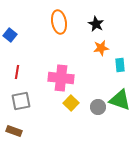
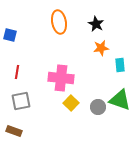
blue square: rotated 24 degrees counterclockwise
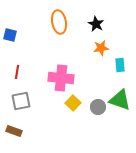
yellow square: moved 2 px right
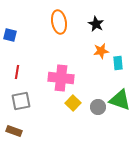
orange star: moved 3 px down
cyan rectangle: moved 2 px left, 2 px up
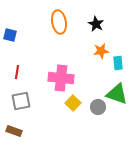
green triangle: moved 3 px left, 6 px up
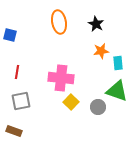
green triangle: moved 3 px up
yellow square: moved 2 px left, 1 px up
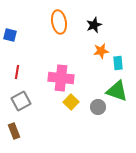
black star: moved 2 px left, 1 px down; rotated 21 degrees clockwise
gray square: rotated 18 degrees counterclockwise
brown rectangle: rotated 49 degrees clockwise
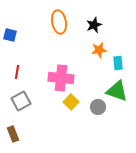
orange star: moved 2 px left, 1 px up
brown rectangle: moved 1 px left, 3 px down
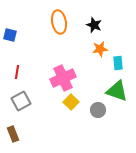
black star: rotated 28 degrees counterclockwise
orange star: moved 1 px right, 1 px up
pink cross: moved 2 px right; rotated 30 degrees counterclockwise
gray circle: moved 3 px down
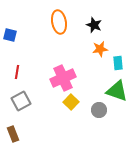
gray circle: moved 1 px right
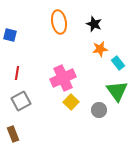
black star: moved 1 px up
cyan rectangle: rotated 32 degrees counterclockwise
red line: moved 1 px down
green triangle: rotated 35 degrees clockwise
